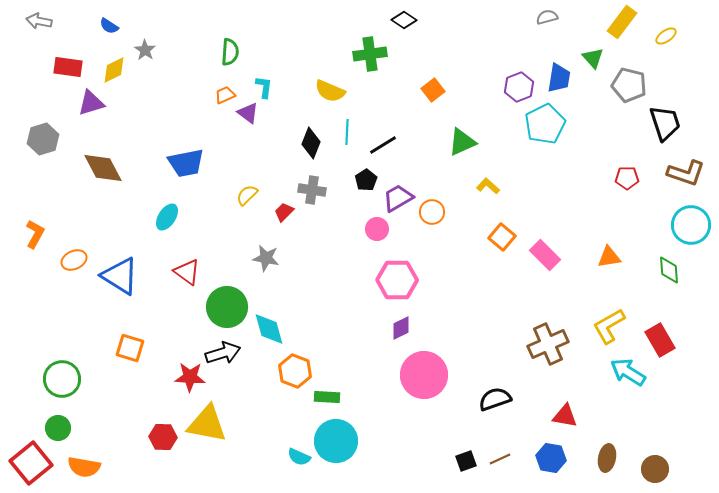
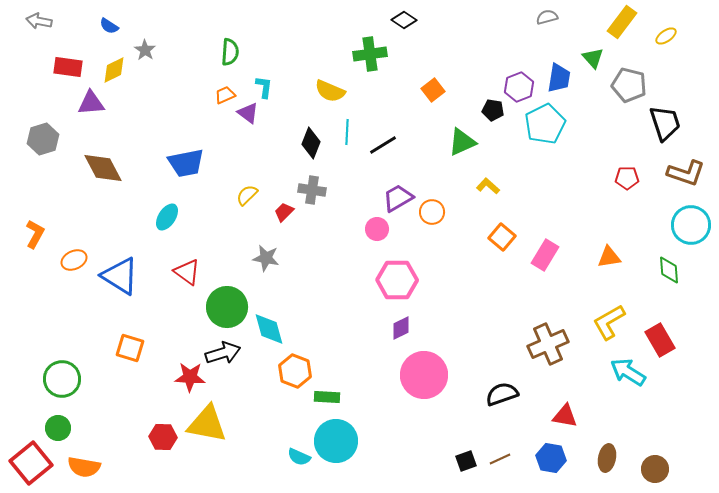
purple triangle at (91, 103): rotated 12 degrees clockwise
black pentagon at (366, 180): moved 127 px right, 70 px up; rotated 30 degrees counterclockwise
pink rectangle at (545, 255): rotated 76 degrees clockwise
yellow L-shape at (609, 326): moved 4 px up
black semicircle at (495, 399): moved 7 px right, 5 px up
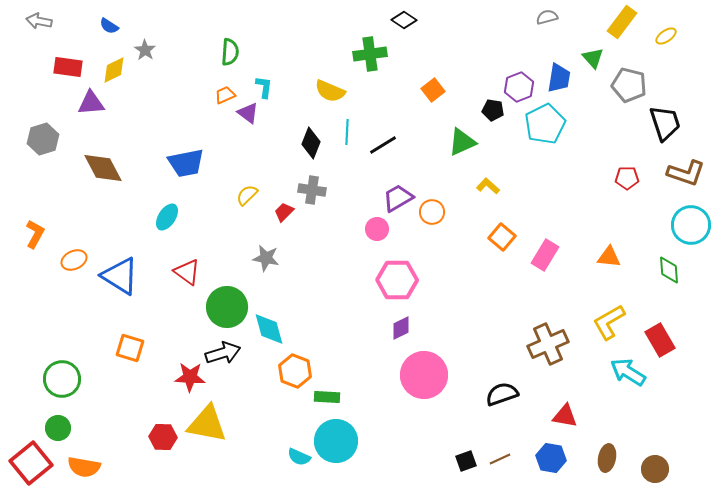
orange triangle at (609, 257): rotated 15 degrees clockwise
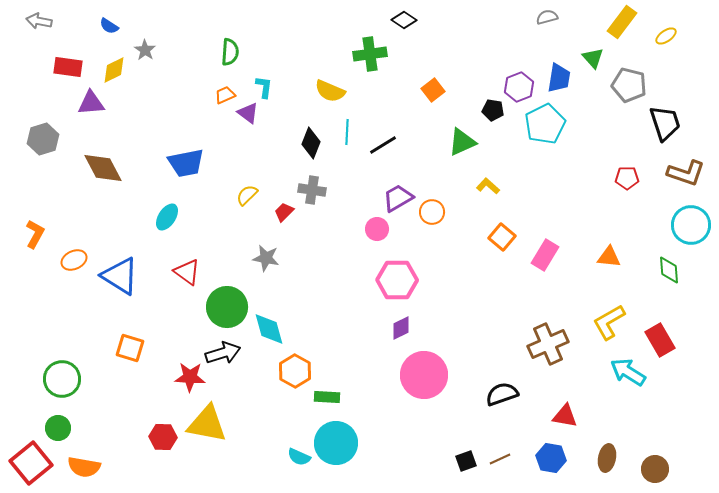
orange hexagon at (295, 371): rotated 8 degrees clockwise
cyan circle at (336, 441): moved 2 px down
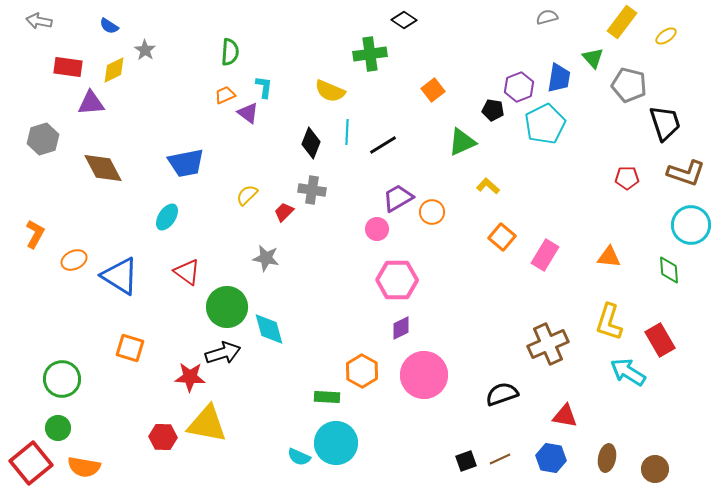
yellow L-shape at (609, 322): rotated 42 degrees counterclockwise
orange hexagon at (295, 371): moved 67 px right
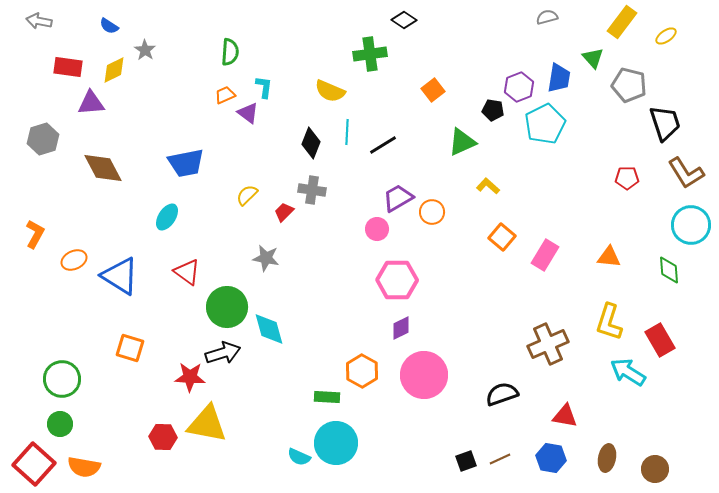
brown L-shape at (686, 173): rotated 39 degrees clockwise
green circle at (58, 428): moved 2 px right, 4 px up
red square at (31, 463): moved 3 px right, 1 px down; rotated 9 degrees counterclockwise
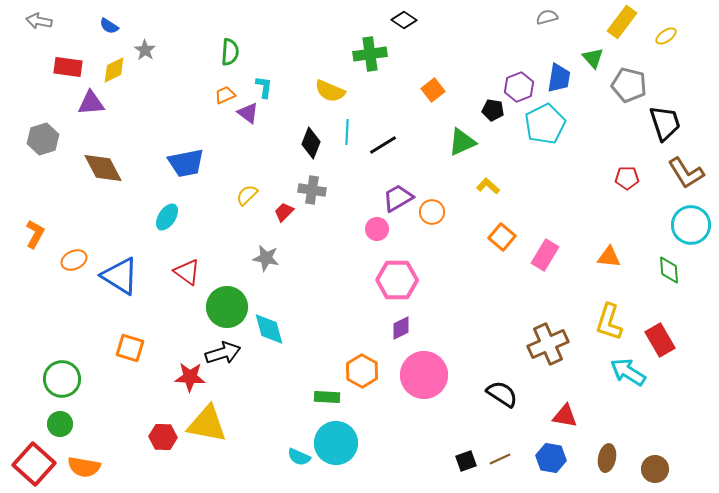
black semicircle at (502, 394): rotated 52 degrees clockwise
